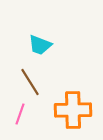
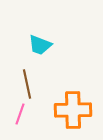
brown line: moved 3 px left, 2 px down; rotated 20 degrees clockwise
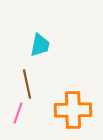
cyan trapezoid: rotated 100 degrees counterclockwise
pink line: moved 2 px left, 1 px up
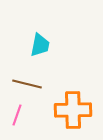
brown line: rotated 64 degrees counterclockwise
pink line: moved 1 px left, 2 px down
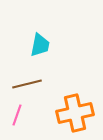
brown line: rotated 28 degrees counterclockwise
orange cross: moved 2 px right, 3 px down; rotated 12 degrees counterclockwise
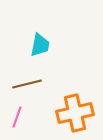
pink line: moved 2 px down
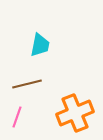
orange cross: rotated 9 degrees counterclockwise
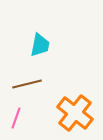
orange cross: rotated 30 degrees counterclockwise
pink line: moved 1 px left, 1 px down
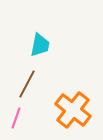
brown line: rotated 48 degrees counterclockwise
orange cross: moved 2 px left, 3 px up
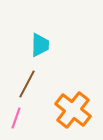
cyan trapezoid: rotated 10 degrees counterclockwise
